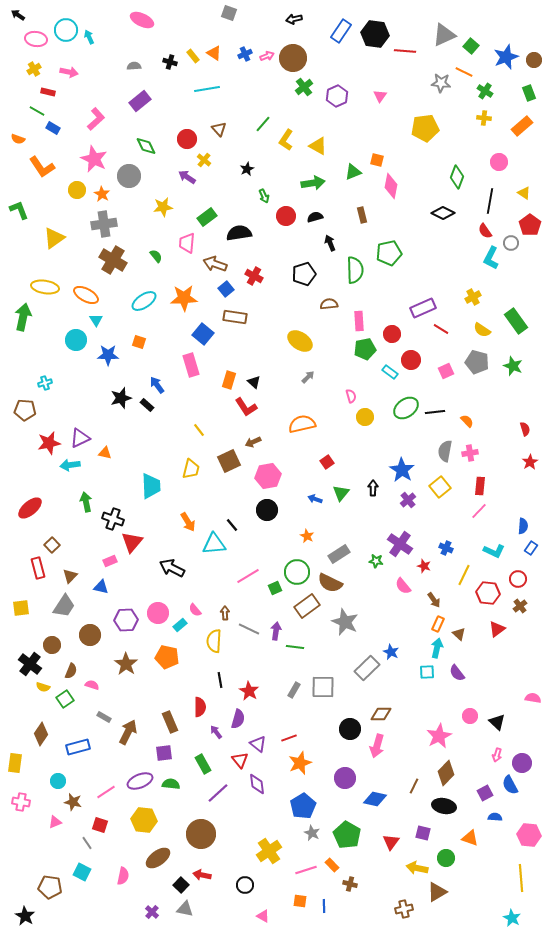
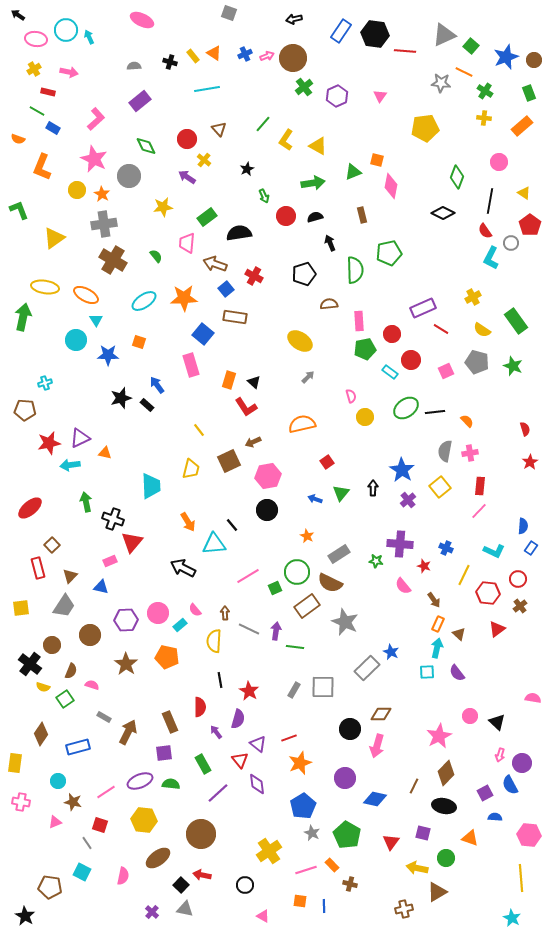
orange L-shape at (42, 167): rotated 56 degrees clockwise
purple cross at (400, 544): rotated 30 degrees counterclockwise
black arrow at (172, 568): moved 11 px right
pink arrow at (497, 755): moved 3 px right
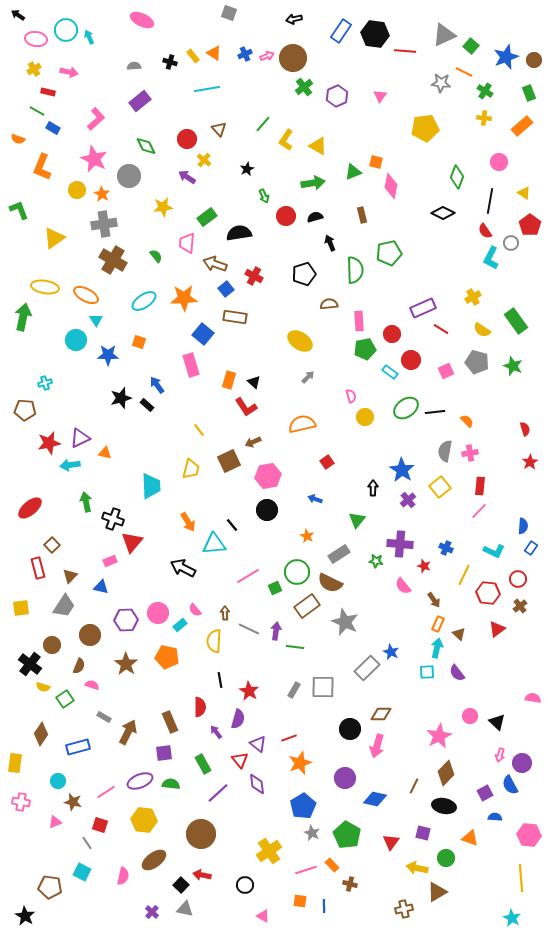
orange square at (377, 160): moved 1 px left, 2 px down
green triangle at (341, 493): moved 16 px right, 27 px down
brown semicircle at (71, 671): moved 8 px right, 5 px up
brown ellipse at (158, 858): moved 4 px left, 2 px down
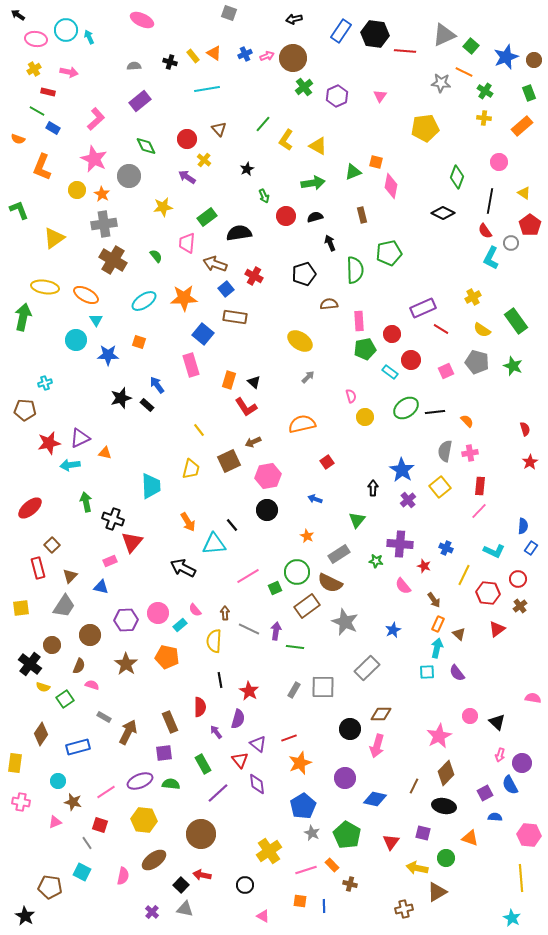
blue star at (391, 652): moved 2 px right, 22 px up; rotated 21 degrees clockwise
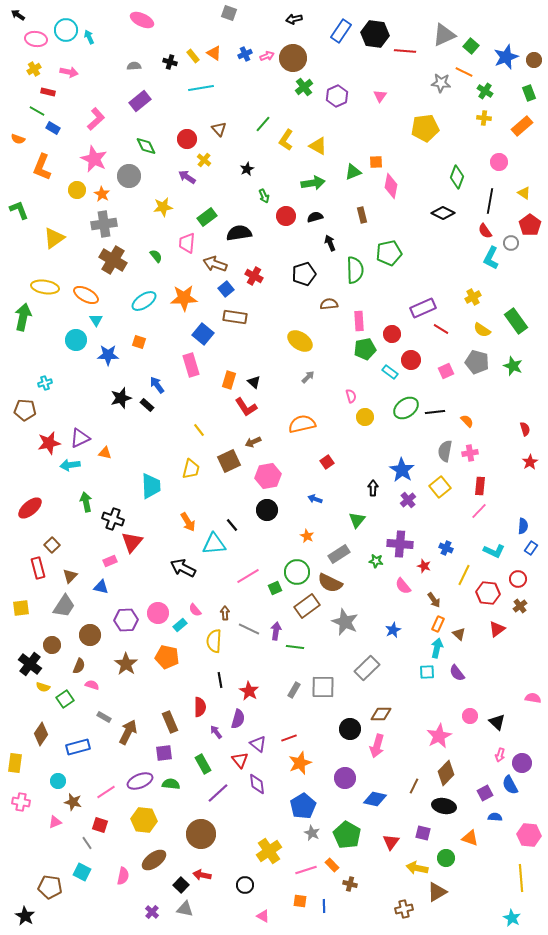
cyan line at (207, 89): moved 6 px left, 1 px up
orange square at (376, 162): rotated 16 degrees counterclockwise
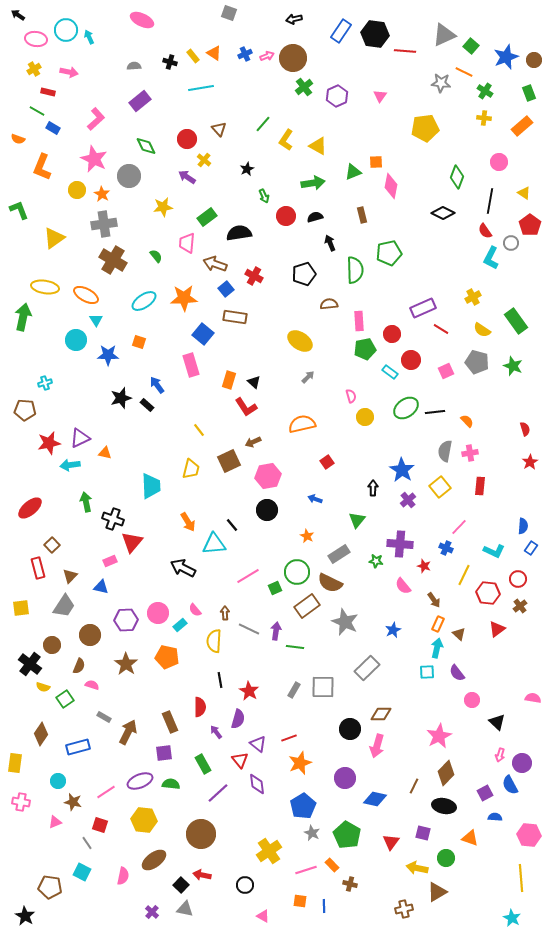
pink line at (479, 511): moved 20 px left, 16 px down
pink circle at (470, 716): moved 2 px right, 16 px up
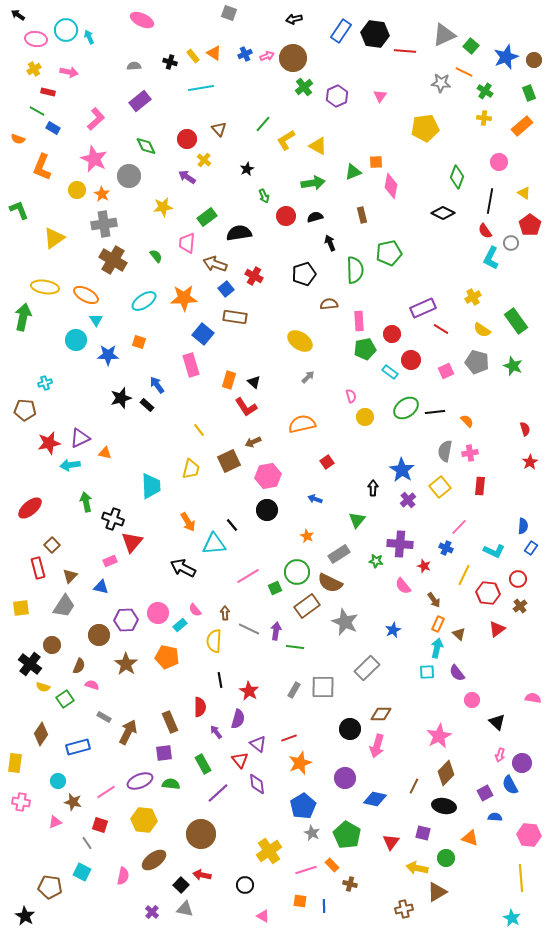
yellow L-shape at (286, 140): rotated 25 degrees clockwise
brown circle at (90, 635): moved 9 px right
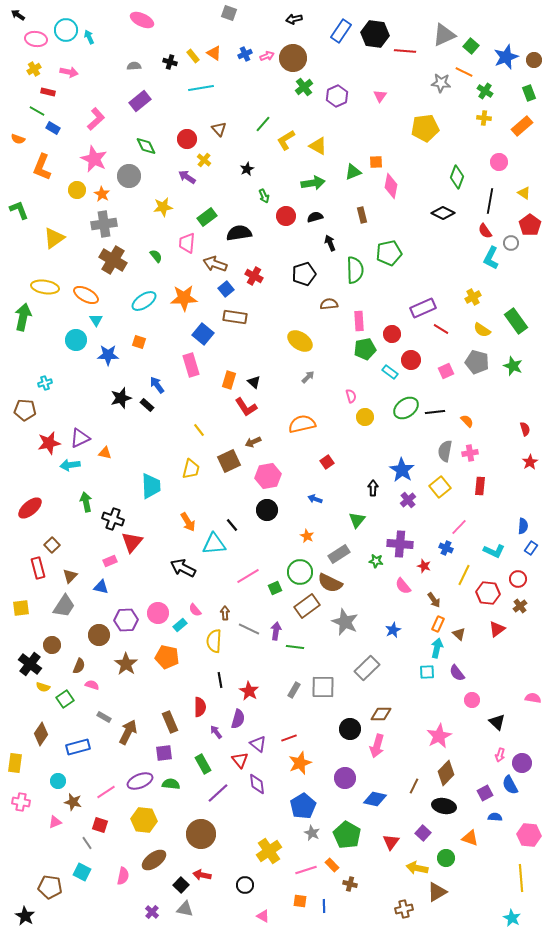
green circle at (297, 572): moved 3 px right
purple square at (423, 833): rotated 28 degrees clockwise
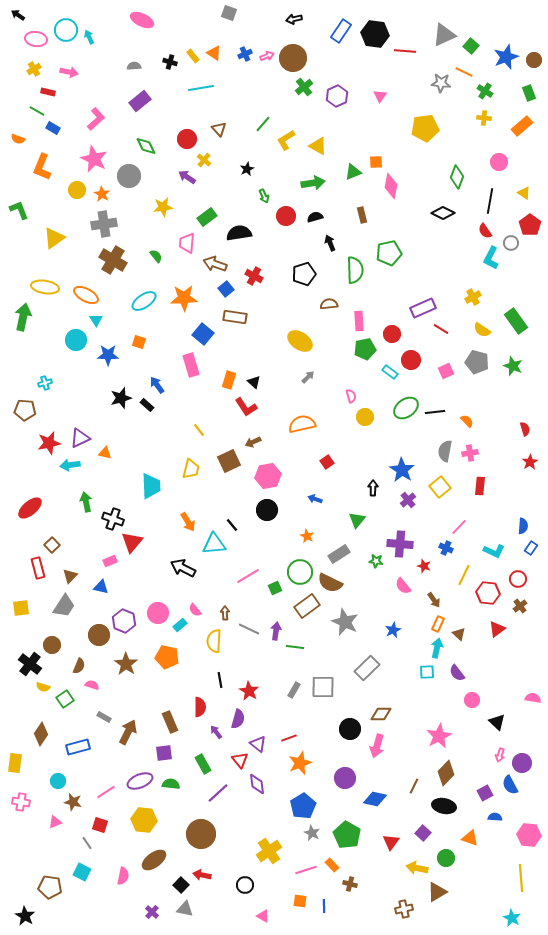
purple hexagon at (126, 620): moved 2 px left, 1 px down; rotated 25 degrees clockwise
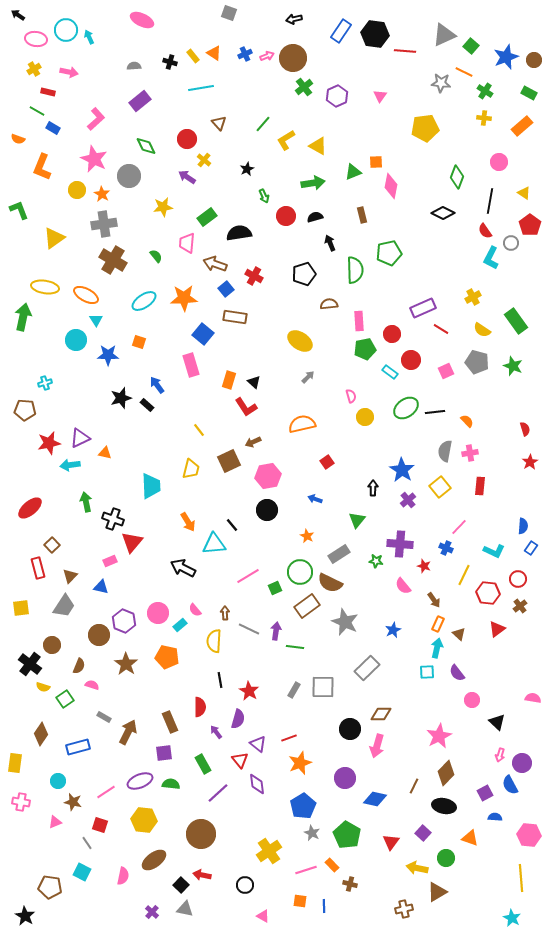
green rectangle at (529, 93): rotated 42 degrees counterclockwise
brown triangle at (219, 129): moved 6 px up
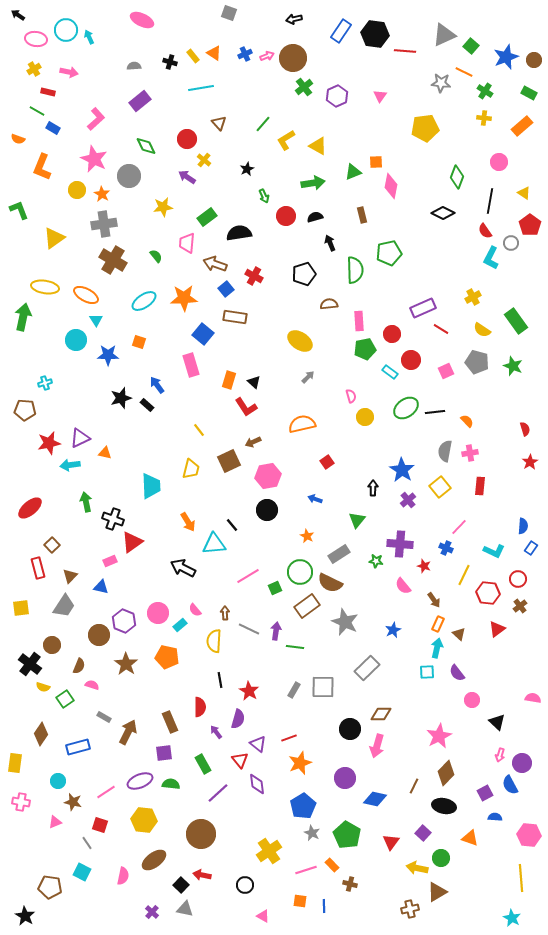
red triangle at (132, 542): rotated 15 degrees clockwise
green circle at (446, 858): moved 5 px left
brown cross at (404, 909): moved 6 px right
